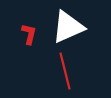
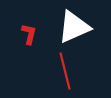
white triangle: moved 6 px right
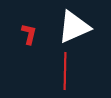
red line: rotated 15 degrees clockwise
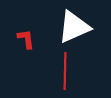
red L-shape: moved 3 px left, 5 px down; rotated 20 degrees counterclockwise
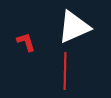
red L-shape: moved 3 px down; rotated 10 degrees counterclockwise
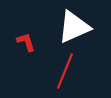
red line: rotated 21 degrees clockwise
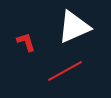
red line: rotated 39 degrees clockwise
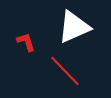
red line: rotated 75 degrees clockwise
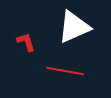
red line: rotated 36 degrees counterclockwise
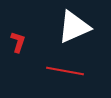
red L-shape: moved 8 px left; rotated 35 degrees clockwise
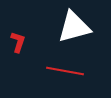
white triangle: rotated 9 degrees clockwise
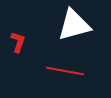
white triangle: moved 2 px up
